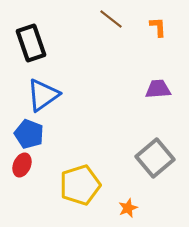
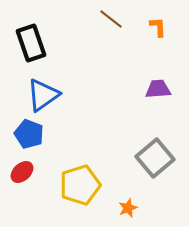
red ellipse: moved 7 px down; rotated 25 degrees clockwise
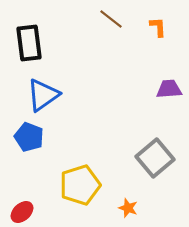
black rectangle: moved 2 px left; rotated 12 degrees clockwise
purple trapezoid: moved 11 px right
blue pentagon: moved 3 px down
red ellipse: moved 40 px down
orange star: rotated 30 degrees counterclockwise
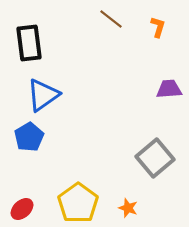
orange L-shape: rotated 20 degrees clockwise
blue pentagon: rotated 20 degrees clockwise
yellow pentagon: moved 2 px left, 18 px down; rotated 18 degrees counterclockwise
red ellipse: moved 3 px up
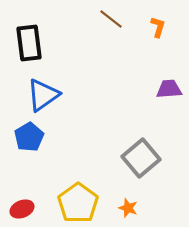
gray square: moved 14 px left
red ellipse: rotated 20 degrees clockwise
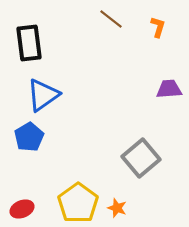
orange star: moved 11 px left
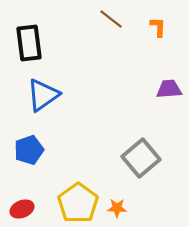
orange L-shape: rotated 15 degrees counterclockwise
blue pentagon: moved 13 px down; rotated 12 degrees clockwise
orange star: rotated 18 degrees counterclockwise
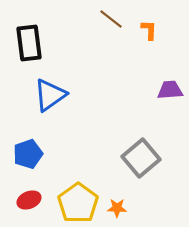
orange L-shape: moved 9 px left, 3 px down
purple trapezoid: moved 1 px right, 1 px down
blue triangle: moved 7 px right
blue pentagon: moved 1 px left, 4 px down
red ellipse: moved 7 px right, 9 px up
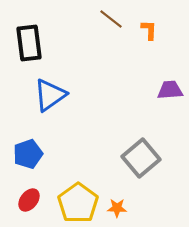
red ellipse: rotated 30 degrees counterclockwise
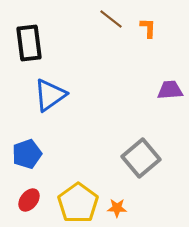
orange L-shape: moved 1 px left, 2 px up
blue pentagon: moved 1 px left
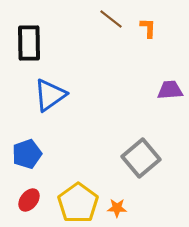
black rectangle: rotated 6 degrees clockwise
